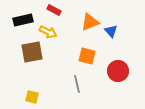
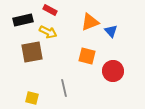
red rectangle: moved 4 px left
red circle: moved 5 px left
gray line: moved 13 px left, 4 px down
yellow square: moved 1 px down
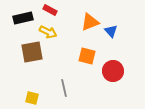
black rectangle: moved 2 px up
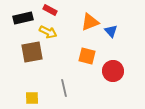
yellow square: rotated 16 degrees counterclockwise
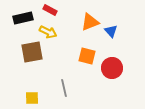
red circle: moved 1 px left, 3 px up
